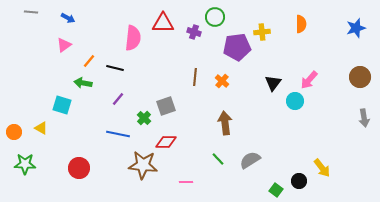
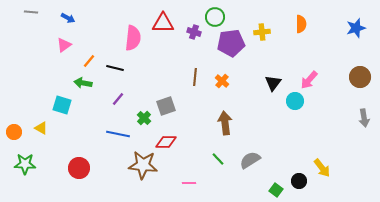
purple pentagon: moved 6 px left, 4 px up
pink line: moved 3 px right, 1 px down
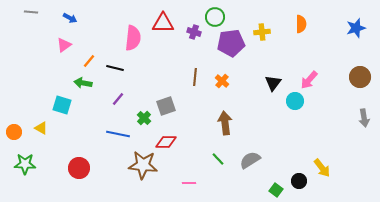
blue arrow: moved 2 px right
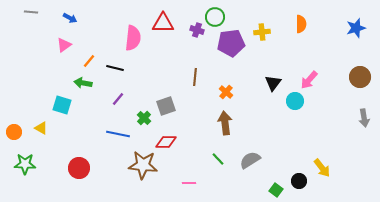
purple cross: moved 3 px right, 2 px up
orange cross: moved 4 px right, 11 px down
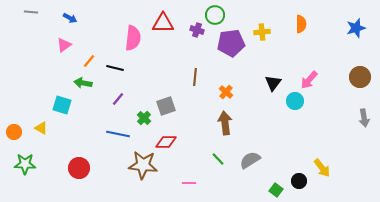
green circle: moved 2 px up
